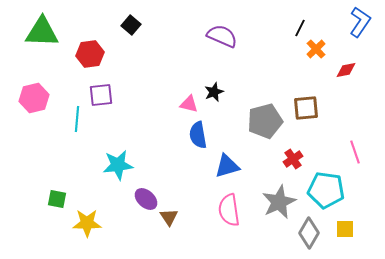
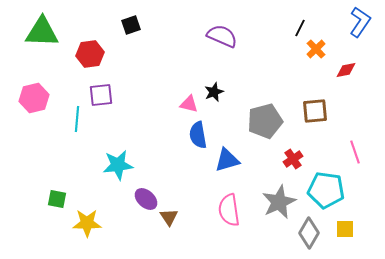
black square: rotated 30 degrees clockwise
brown square: moved 9 px right, 3 px down
blue triangle: moved 6 px up
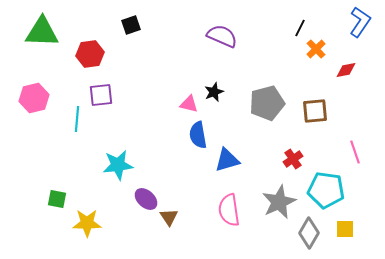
gray pentagon: moved 2 px right, 18 px up
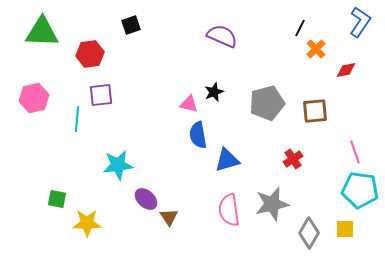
cyan pentagon: moved 34 px right
gray star: moved 7 px left, 2 px down; rotated 12 degrees clockwise
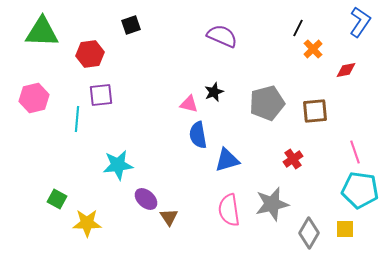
black line: moved 2 px left
orange cross: moved 3 px left
green square: rotated 18 degrees clockwise
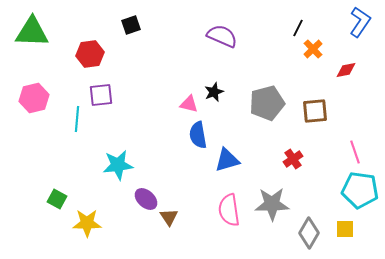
green triangle: moved 10 px left
gray star: rotated 12 degrees clockwise
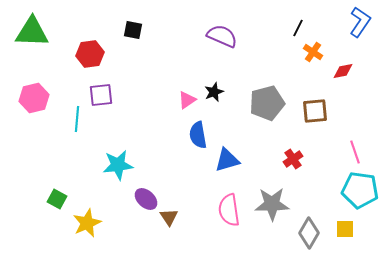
black square: moved 2 px right, 5 px down; rotated 30 degrees clockwise
orange cross: moved 3 px down; rotated 12 degrees counterclockwise
red diamond: moved 3 px left, 1 px down
pink triangle: moved 2 px left, 4 px up; rotated 48 degrees counterclockwise
yellow star: rotated 24 degrees counterclockwise
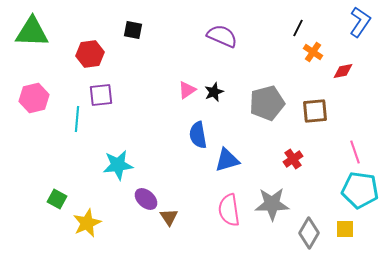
pink triangle: moved 10 px up
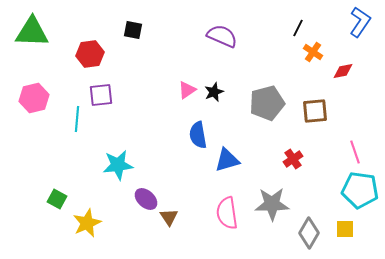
pink semicircle: moved 2 px left, 3 px down
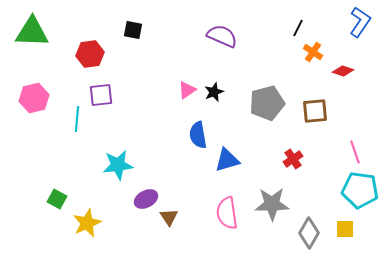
red diamond: rotated 30 degrees clockwise
purple ellipse: rotated 70 degrees counterclockwise
